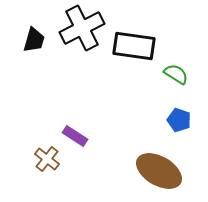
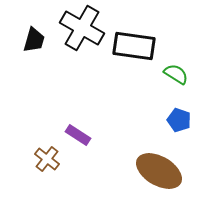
black cross: rotated 33 degrees counterclockwise
purple rectangle: moved 3 px right, 1 px up
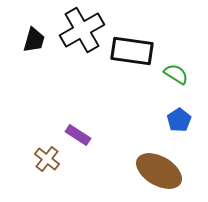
black cross: moved 2 px down; rotated 30 degrees clockwise
black rectangle: moved 2 px left, 5 px down
blue pentagon: rotated 20 degrees clockwise
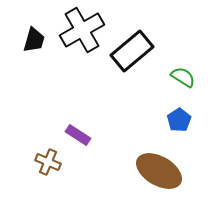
black rectangle: rotated 48 degrees counterclockwise
green semicircle: moved 7 px right, 3 px down
brown cross: moved 1 px right, 3 px down; rotated 15 degrees counterclockwise
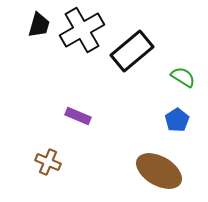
black trapezoid: moved 5 px right, 15 px up
blue pentagon: moved 2 px left
purple rectangle: moved 19 px up; rotated 10 degrees counterclockwise
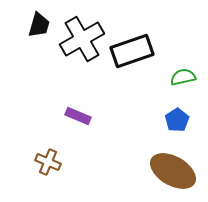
black cross: moved 9 px down
black rectangle: rotated 21 degrees clockwise
green semicircle: rotated 45 degrees counterclockwise
brown ellipse: moved 14 px right
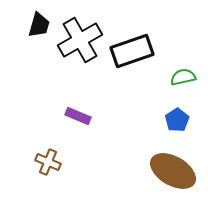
black cross: moved 2 px left, 1 px down
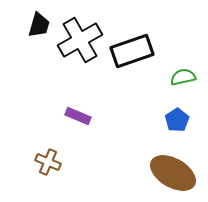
brown ellipse: moved 2 px down
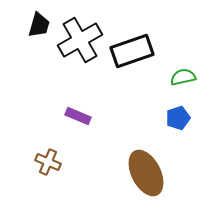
blue pentagon: moved 1 px right, 2 px up; rotated 15 degrees clockwise
brown ellipse: moved 27 px left; rotated 33 degrees clockwise
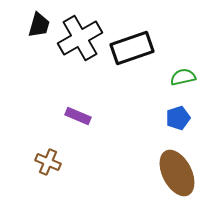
black cross: moved 2 px up
black rectangle: moved 3 px up
brown ellipse: moved 31 px right
